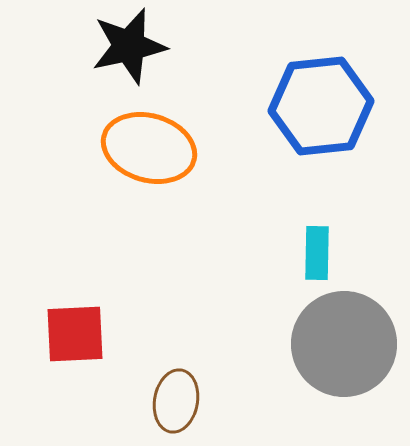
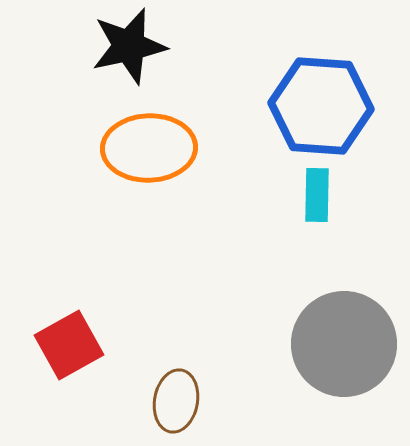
blue hexagon: rotated 10 degrees clockwise
orange ellipse: rotated 18 degrees counterclockwise
cyan rectangle: moved 58 px up
red square: moved 6 px left, 11 px down; rotated 26 degrees counterclockwise
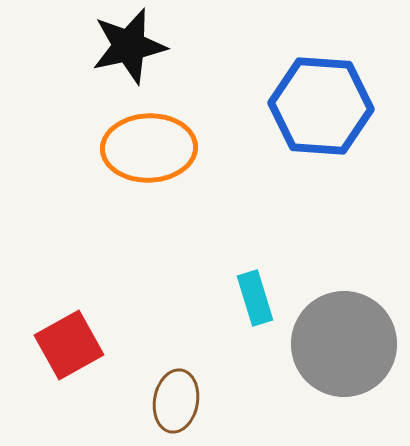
cyan rectangle: moved 62 px left, 103 px down; rotated 18 degrees counterclockwise
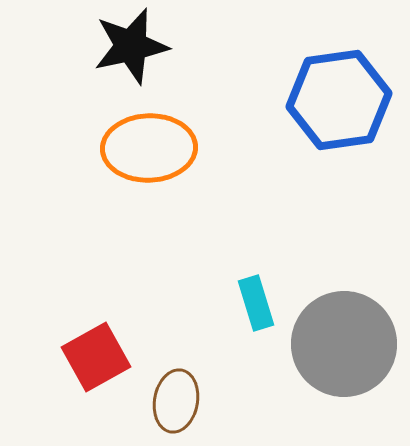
black star: moved 2 px right
blue hexagon: moved 18 px right, 6 px up; rotated 12 degrees counterclockwise
cyan rectangle: moved 1 px right, 5 px down
red square: moved 27 px right, 12 px down
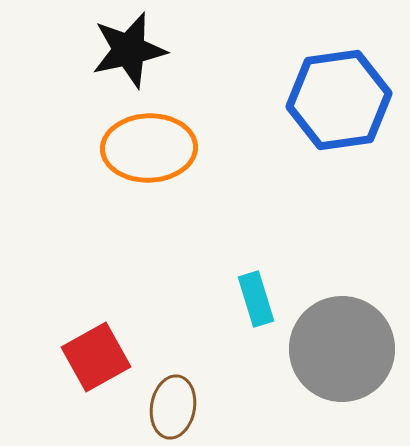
black star: moved 2 px left, 4 px down
cyan rectangle: moved 4 px up
gray circle: moved 2 px left, 5 px down
brown ellipse: moved 3 px left, 6 px down
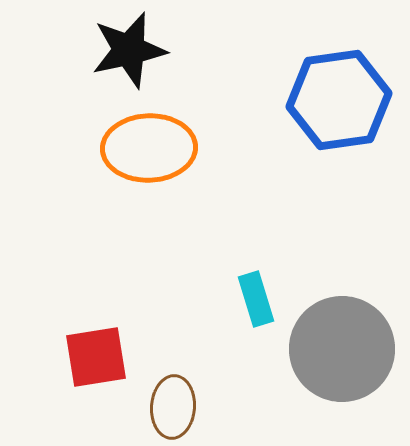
red square: rotated 20 degrees clockwise
brown ellipse: rotated 6 degrees counterclockwise
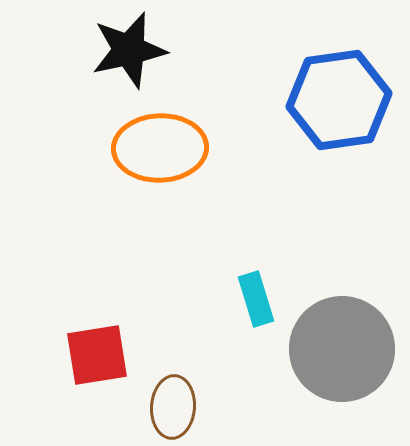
orange ellipse: moved 11 px right
red square: moved 1 px right, 2 px up
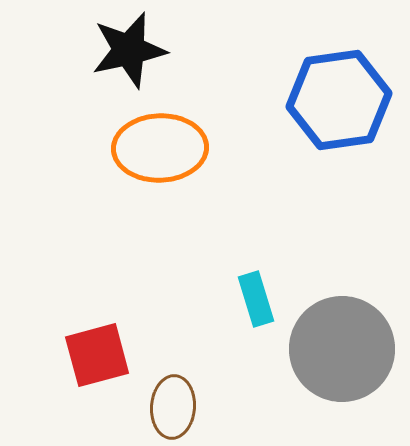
red square: rotated 6 degrees counterclockwise
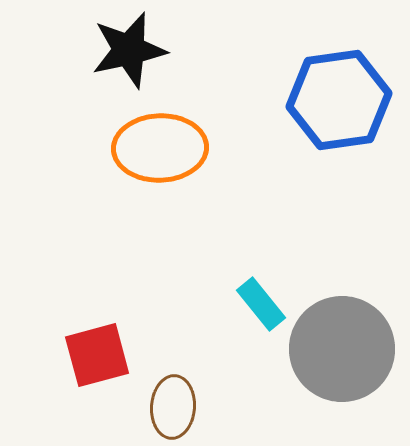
cyan rectangle: moved 5 px right, 5 px down; rotated 22 degrees counterclockwise
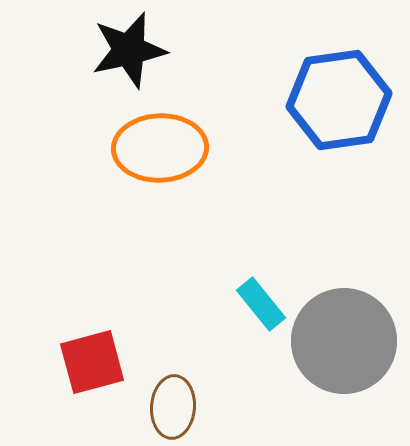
gray circle: moved 2 px right, 8 px up
red square: moved 5 px left, 7 px down
